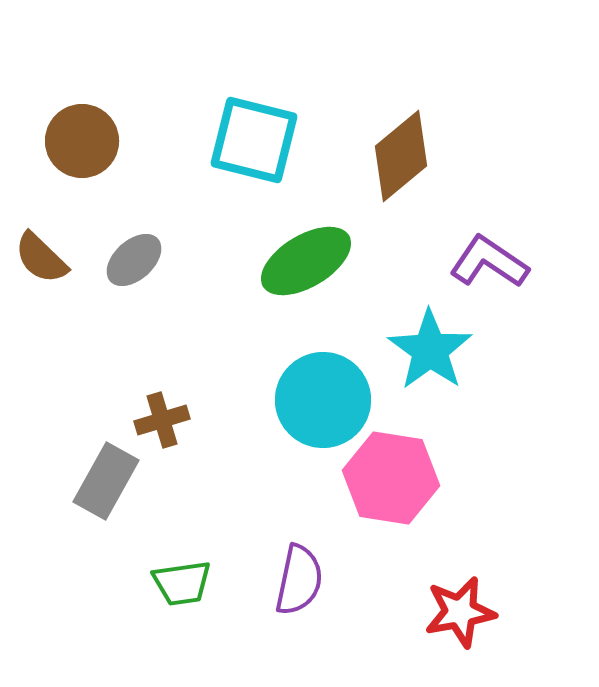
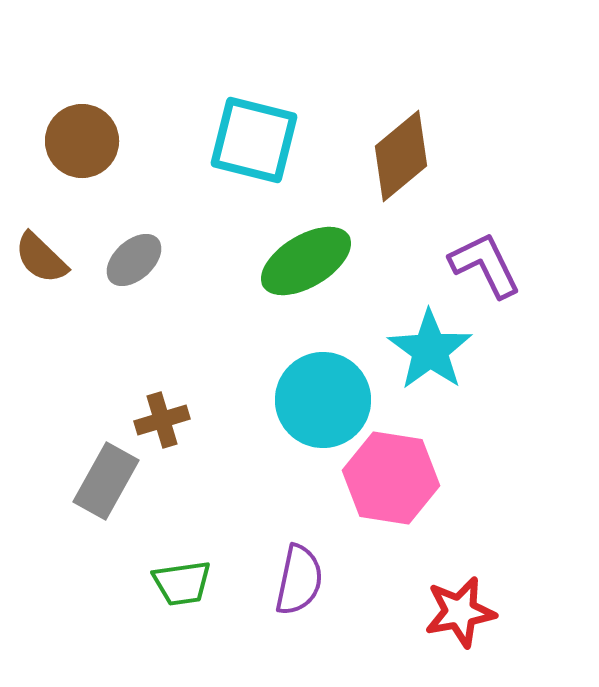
purple L-shape: moved 4 px left, 3 px down; rotated 30 degrees clockwise
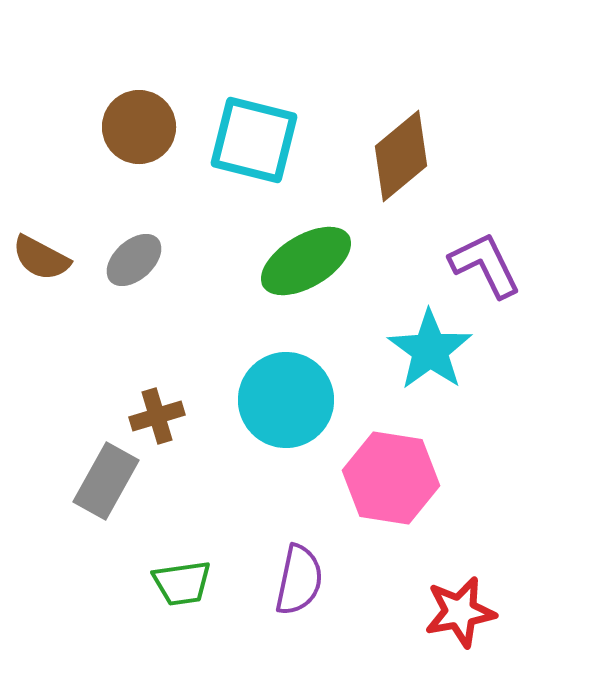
brown circle: moved 57 px right, 14 px up
brown semicircle: rotated 16 degrees counterclockwise
cyan circle: moved 37 px left
brown cross: moved 5 px left, 4 px up
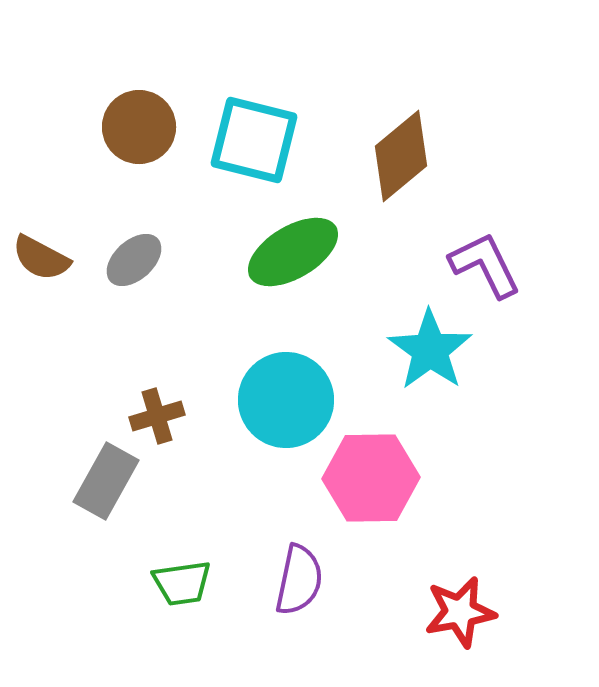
green ellipse: moved 13 px left, 9 px up
pink hexagon: moved 20 px left; rotated 10 degrees counterclockwise
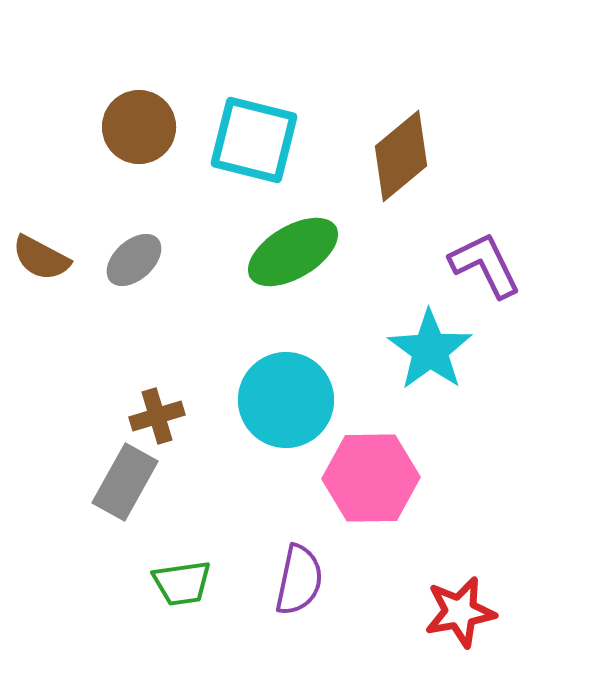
gray rectangle: moved 19 px right, 1 px down
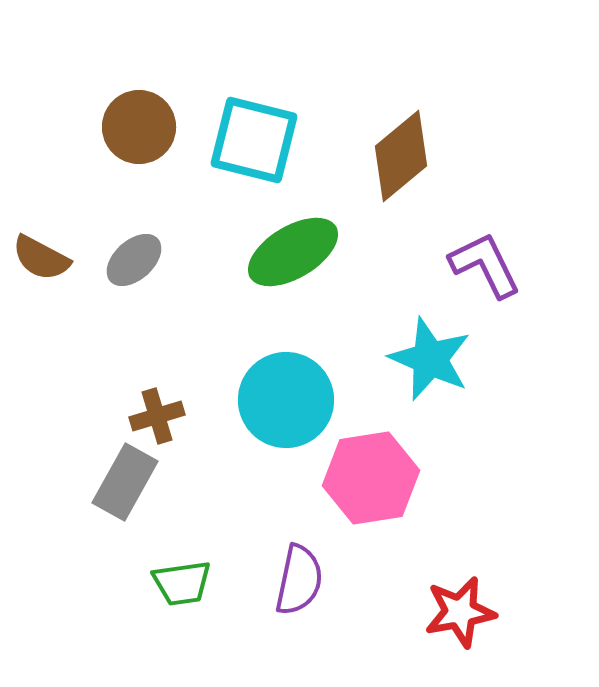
cyan star: moved 9 px down; rotated 12 degrees counterclockwise
pink hexagon: rotated 8 degrees counterclockwise
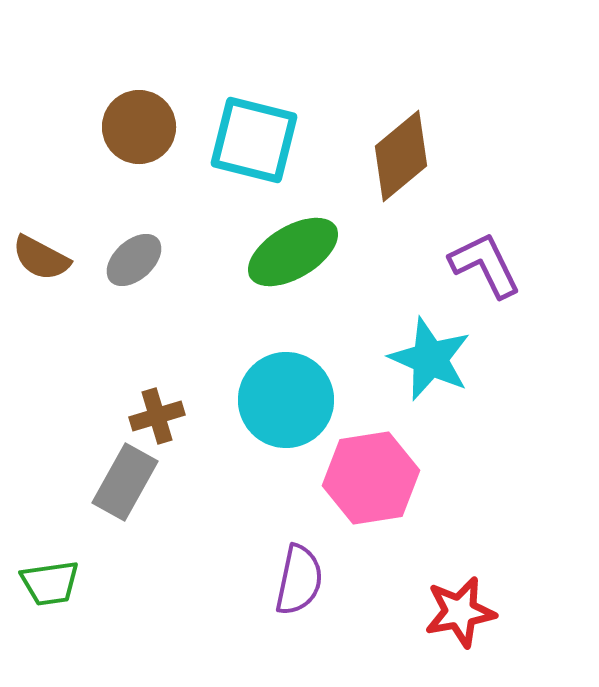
green trapezoid: moved 132 px left
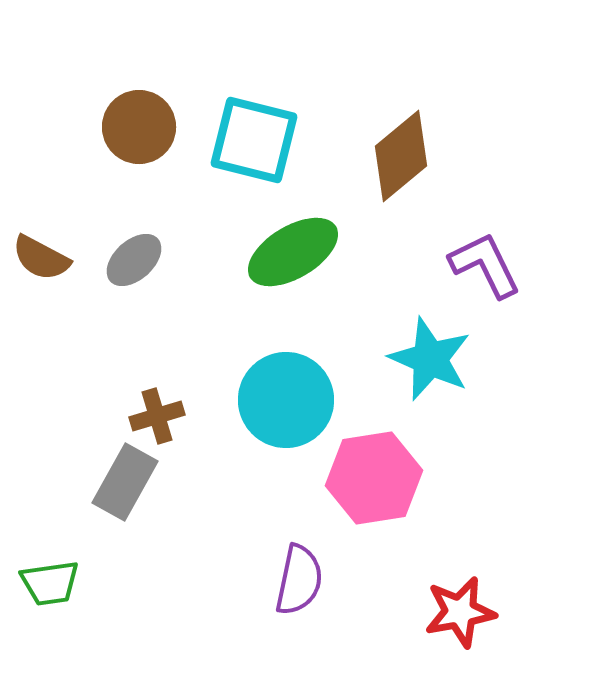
pink hexagon: moved 3 px right
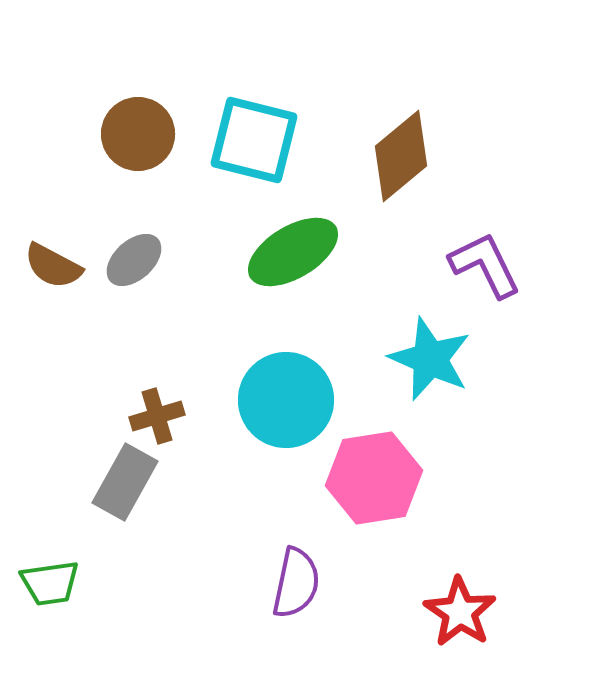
brown circle: moved 1 px left, 7 px down
brown semicircle: moved 12 px right, 8 px down
purple semicircle: moved 3 px left, 3 px down
red star: rotated 28 degrees counterclockwise
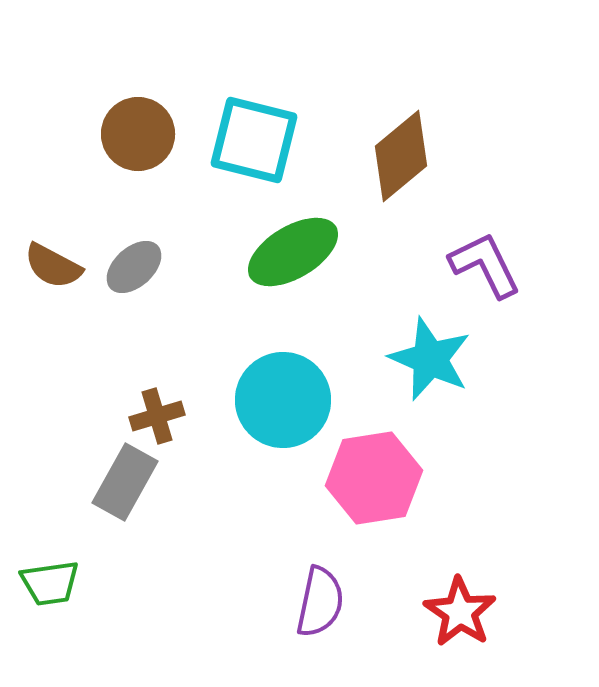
gray ellipse: moved 7 px down
cyan circle: moved 3 px left
purple semicircle: moved 24 px right, 19 px down
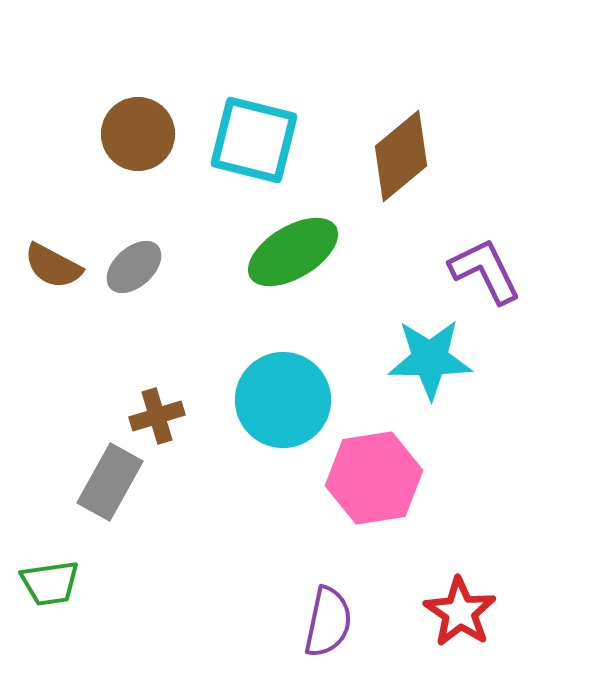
purple L-shape: moved 6 px down
cyan star: rotated 24 degrees counterclockwise
gray rectangle: moved 15 px left
purple semicircle: moved 8 px right, 20 px down
